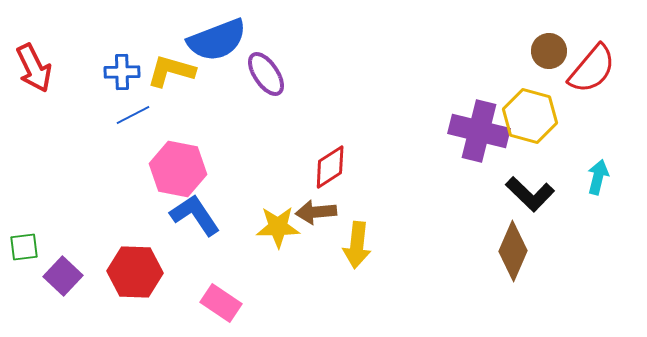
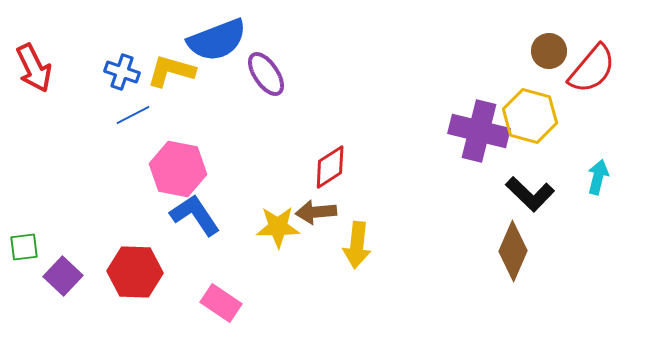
blue cross: rotated 20 degrees clockwise
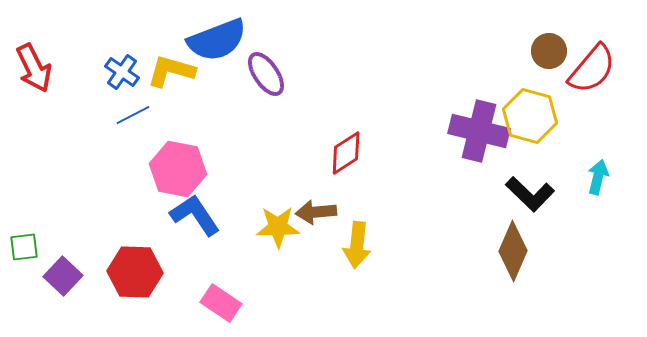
blue cross: rotated 16 degrees clockwise
red diamond: moved 16 px right, 14 px up
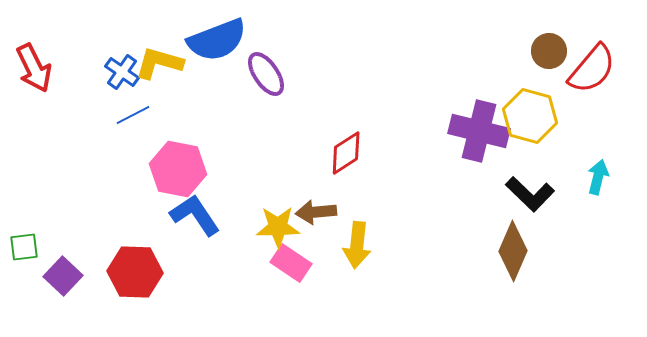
yellow L-shape: moved 12 px left, 8 px up
pink rectangle: moved 70 px right, 40 px up
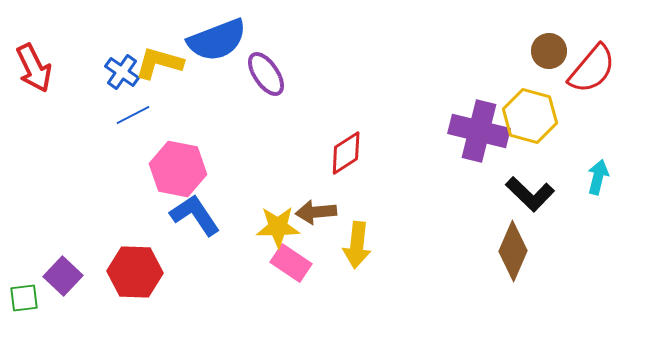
green square: moved 51 px down
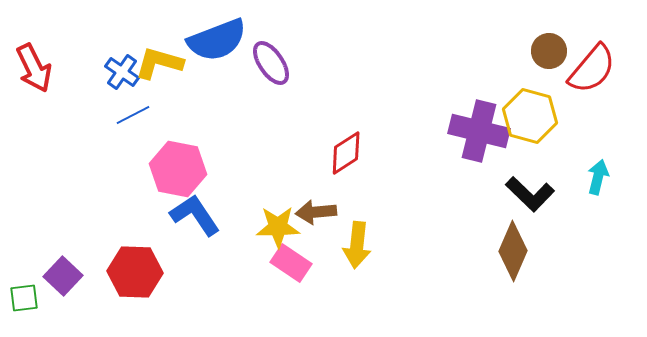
purple ellipse: moved 5 px right, 11 px up
